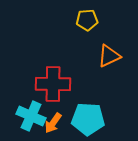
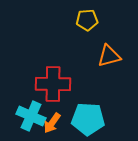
orange triangle: rotated 10 degrees clockwise
orange arrow: moved 1 px left
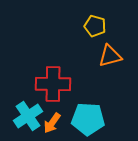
yellow pentagon: moved 8 px right, 6 px down; rotated 20 degrees clockwise
orange triangle: moved 1 px right
cyan cross: moved 3 px left; rotated 32 degrees clockwise
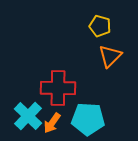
yellow pentagon: moved 5 px right
orange triangle: rotated 30 degrees counterclockwise
red cross: moved 5 px right, 4 px down
cyan cross: rotated 12 degrees counterclockwise
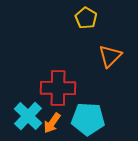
yellow pentagon: moved 14 px left, 8 px up; rotated 15 degrees clockwise
